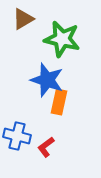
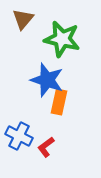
brown triangle: rotated 20 degrees counterclockwise
blue cross: moved 2 px right; rotated 12 degrees clockwise
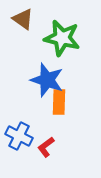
brown triangle: rotated 35 degrees counterclockwise
green star: moved 1 px up
orange rectangle: rotated 10 degrees counterclockwise
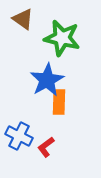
blue star: rotated 24 degrees clockwise
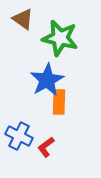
green star: moved 2 px left
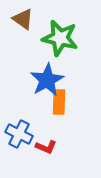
blue cross: moved 2 px up
red L-shape: rotated 120 degrees counterclockwise
